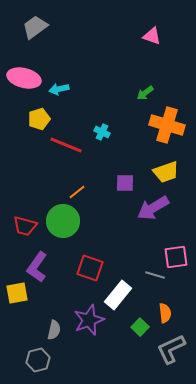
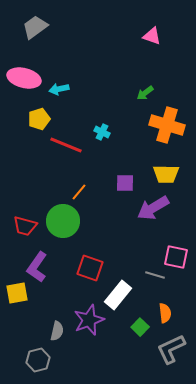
yellow trapezoid: moved 2 px down; rotated 20 degrees clockwise
orange line: moved 2 px right; rotated 12 degrees counterclockwise
pink square: rotated 20 degrees clockwise
gray semicircle: moved 3 px right, 1 px down
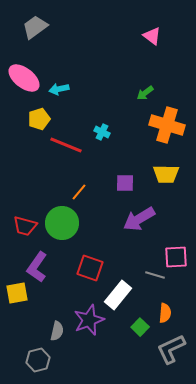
pink triangle: rotated 18 degrees clockwise
pink ellipse: rotated 24 degrees clockwise
purple arrow: moved 14 px left, 11 px down
green circle: moved 1 px left, 2 px down
pink square: rotated 15 degrees counterclockwise
orange semicircle: rotated 12 degrees clockwise
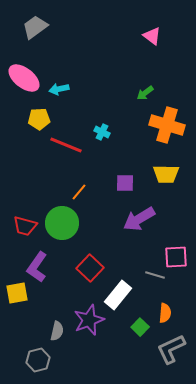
yellow pentagon: rotated 15 degrees clockwise
red square: rotated 24 degrees clockwise
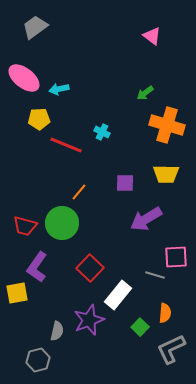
purple arrow: moved 7 px right
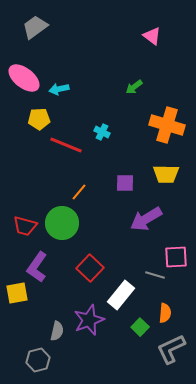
green arrow: moved 11 px left, 6 px up
white rectangle: moved 3 px right
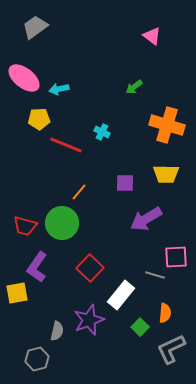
gray hexagon: moved 1 px left, 1 px up
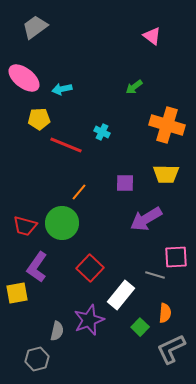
cyan arrow: moved 3 px right
